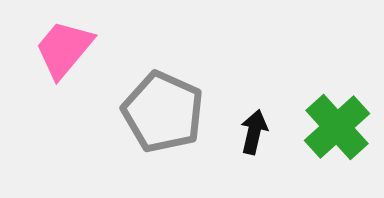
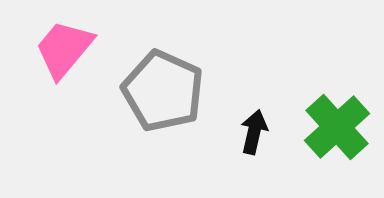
gray pentagon: moved 21 px up
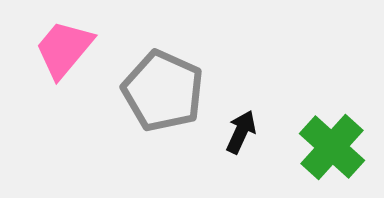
green cross: moved 5 px left, 20 px down; rotated 6 degrees counterclockwise
black arrow: moved 13 px left; rotated 12 degrees clockwise
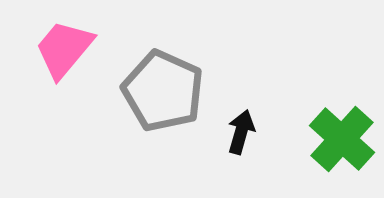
black arrow: rotated 9 degrees counterclockwise
green cross: moved 10 px right, 8 px up
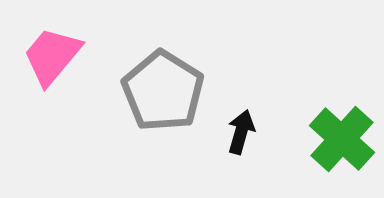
pink trapezoid: moved 12 px left, 7 px down
gray pentagon: rotated 8 degrees clockwise
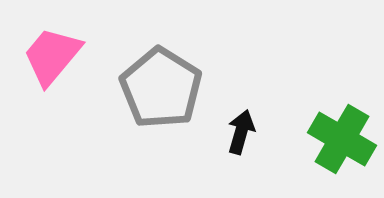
gray pentagon: moved 2 px left, 3 px up
green cross: rotated 12 degrees counterclockwise
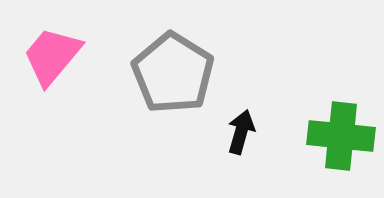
gray pentagon: moved 12 px right, 15 px up
green cross: moved 1 px left, 3 px up; rotated 24 degrees counterclockwise
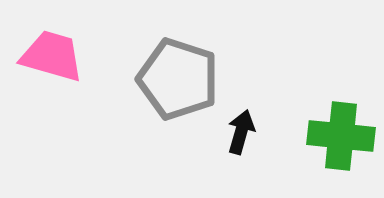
pink trapezoid: rotated 66 degrees clockwise
gray pentagon: moved 5 px right, 6 px down; rotated 14 degrees counterclockwise
